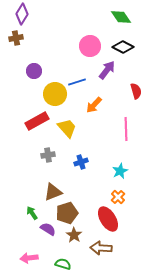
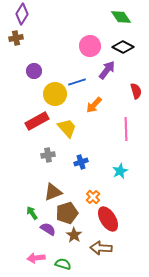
orange cross: moved 25 px left
pink arrow: moved 7 px right
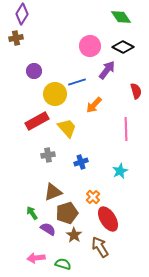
brown arrow: moved 1 px left, 1 px up; rotated 55 degrees clockwise
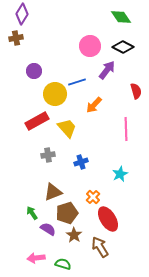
cyan star: moved 3 px down
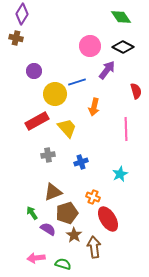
brown cross: rotated 24 degrees clockwise
orange arrow: moved 2 px down; rotated 30 degrees counterclockwise
orange cross: rotated 24 degrees counterclockwise
brown arrow: moved 6 px left; rotated 25 degrees clockwise
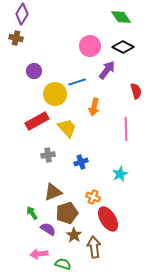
pink arrow: moved 3 px right, 4 px up
